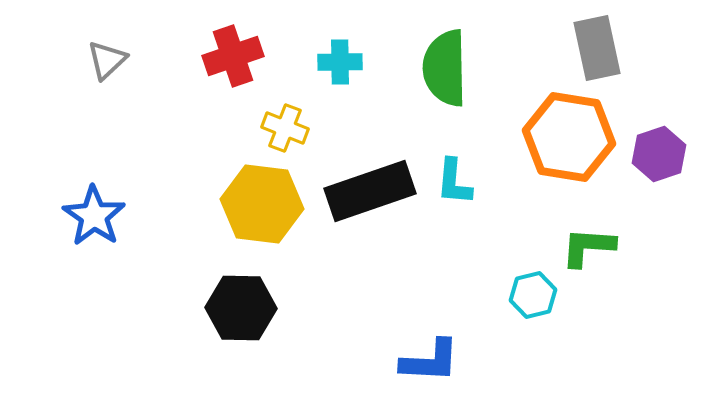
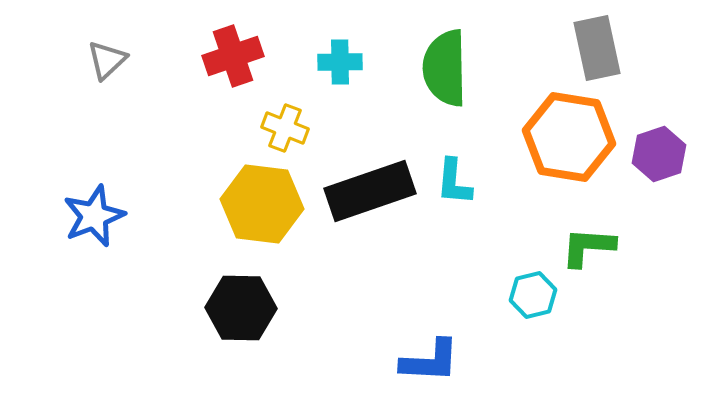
blue star: rotated 16 degrees clockwise
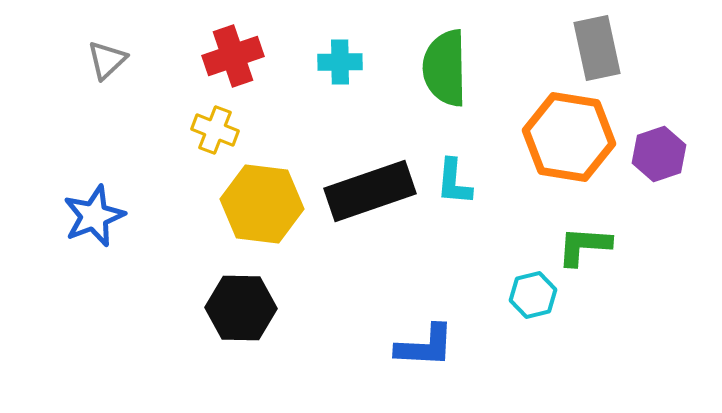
yellow cross: moved 70 px left, 2 px down
green L-shape: moved 4 px left, 1 px up
blue L-shape: moved 5 px left, 15 px up
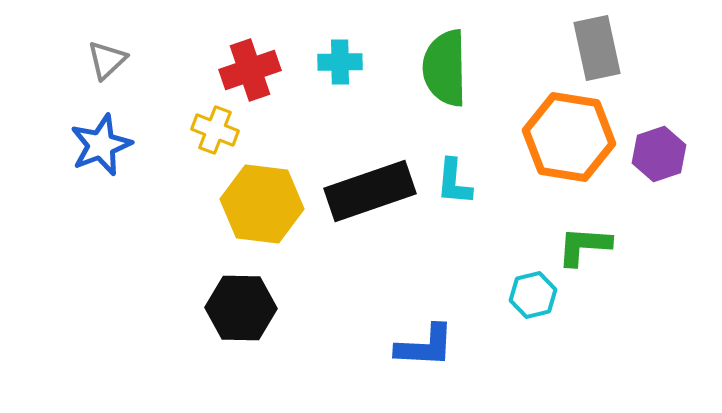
red cross: moved 17 px right, 14 px down
blue star: moved 7 px right, 71 px up
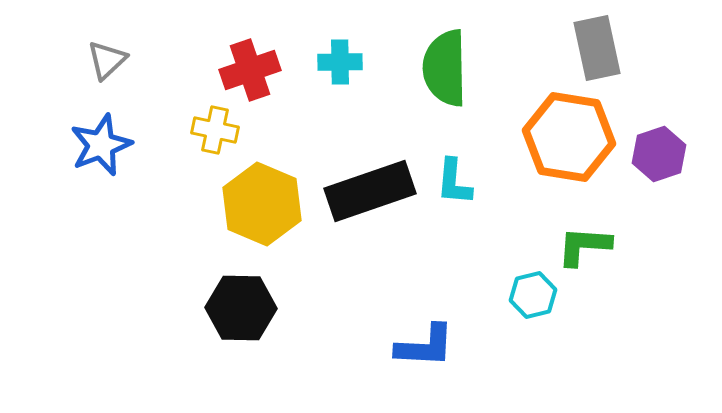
yellow cross: rotated 9 degrees counterclockwise
yellow hexagon: rotated 16 degrees clockwise
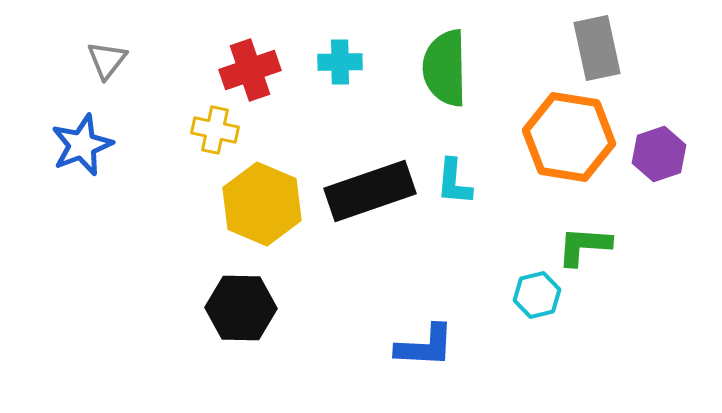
gray triangle: rotated 9 degrees counterclockwise
blue star: moved 19 px left
cyan hexagon: moved 4 px right
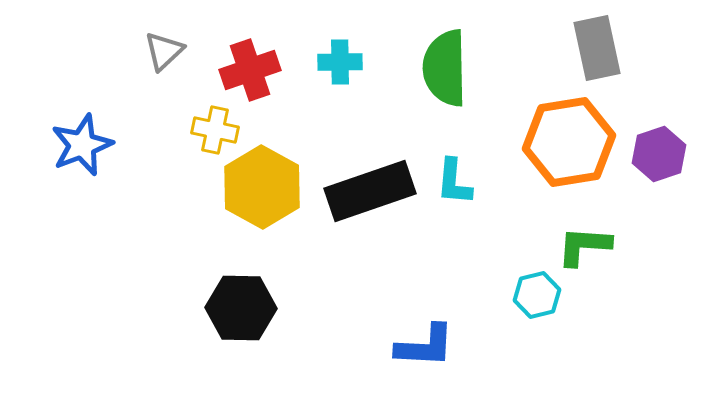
gray triangle: moved 57 px right, 9 px up; rotated 9 degrees clockwise
orange hexagon: moved 5 px down; rotated 18 degrees counterclockwise
yellow hexagon: moved 17 px up; rotated 6 degrees clockwise
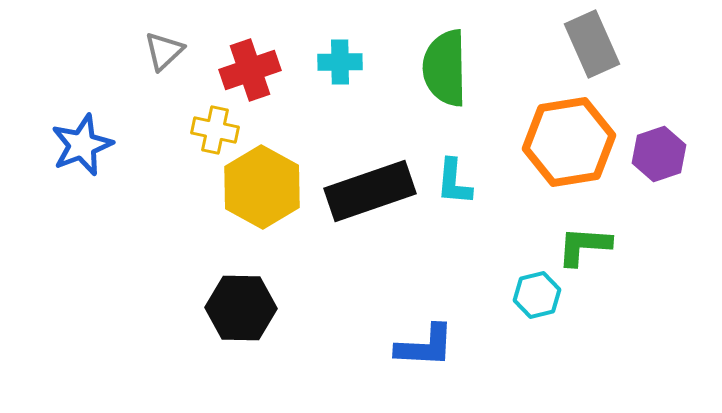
gray rectangle: moved 5 px left, 4 px up; rotated 12 degrees counterclockwise
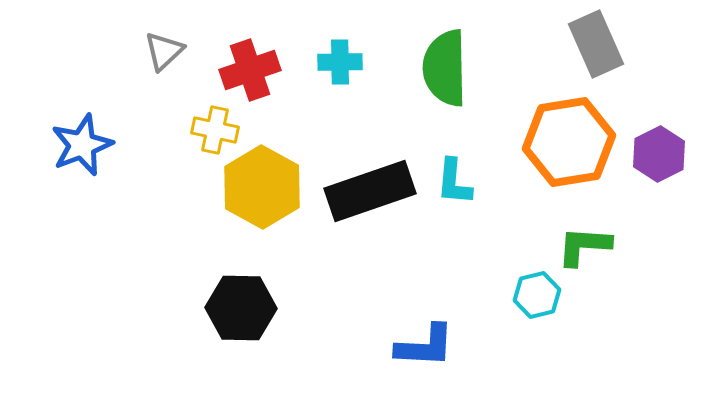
gray rectangle: moved 4 px right
purple hexagon: rotated 8 degrees counterclockwise
